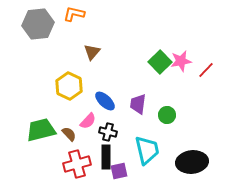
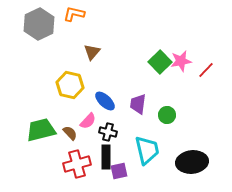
gray hexagon: moved 1 px right; rotated 20 degrees counterclockwise
yellow hexagon: moved 1 px right, 1 px up; rotated 12 degrees counterclockwise
brown semicircle: moved 1 px right, 1 px up
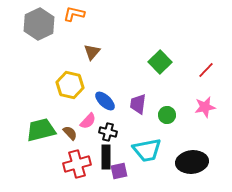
pink star: moved 24 px right, 46 px down
cyan trapezoid: rotated 92 degrees clockwise
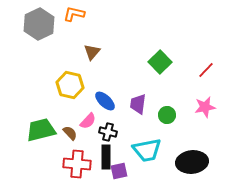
red cross: rotated 20 degrees clockwise
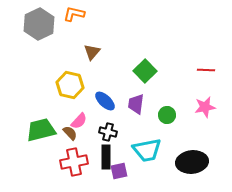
green square: moved 15 px left, 9 px down
red line: rotated 48 degrees clockwise
purple trapezoid: moved 2 px left
pink semicircle: moved 9 px left
red cross: moved 3 px left, 2 px up; rotated 16 degrees counterclockwise
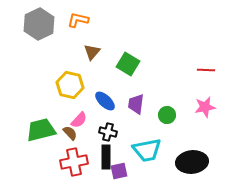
orange L-shape: moved 4 px right, 6 px down
green square: moved 17 px left, 7 px up; rotated 15 degrees counterclockwise
pink semicircle: moved 1 px up
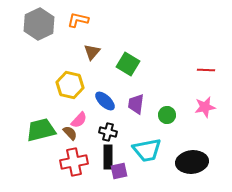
black rectangle: moved 2 px right
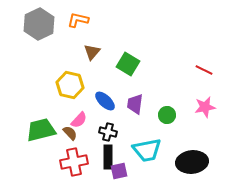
red line: moved 2 px left; rotated 24 degrees clockwise
purple trapezoid: moved 1 px left
